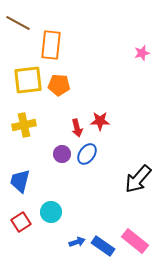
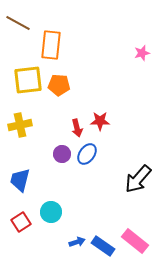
yellow cross: moved 4 px left
blue trapezoid: moved 1 px up
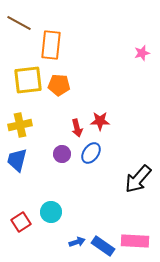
brown line: moved 1 px right
blue ellipse: moved 4 px right, 1 px up
blue trapezoid: moved 3 px left, 20 px up
pink rectangle: rotated 36 degrees counterclockwise
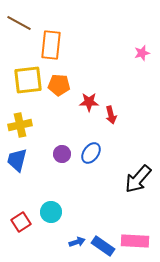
red star: moved 11 px left, 19 px up
red arrow: moved 34 px right, 13 px up
